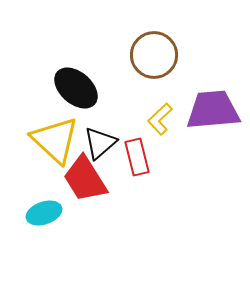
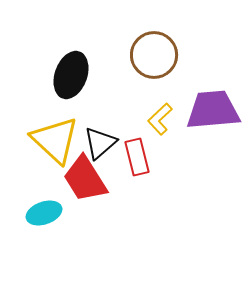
black ellipse: moved 5 px left, 13 px up; rotated 69 degrees clockwise
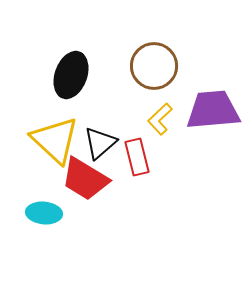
brown circle: moved 11 px down
red trapezoid: rotated 27 degrees counterclockwise
cyan ellipse: rotated 24 degrees clockwise
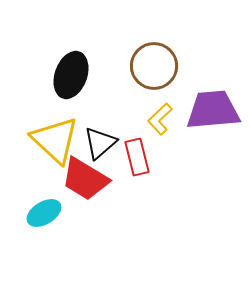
cyan ellipse: rotated 36 degrees counterclockwise
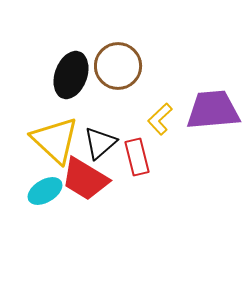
brown circle: moved 36 px left
cyan ellipse: moved 1 px right, 22 px up
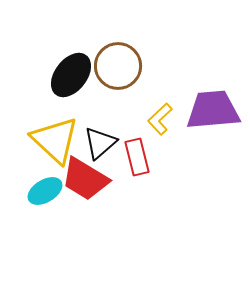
black ellipse: rotated 18 degrees clockwise
